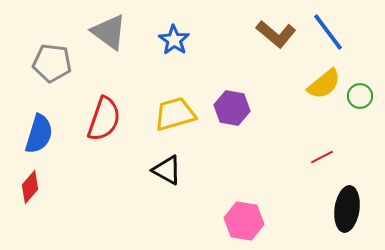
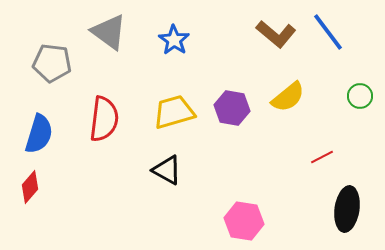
yellow semicircle: moved 36 px left, 13 px down
yellow trapezoid: moved 1 px left, 2 px up
red semicircle: rotated 12 degrees counterclockwise
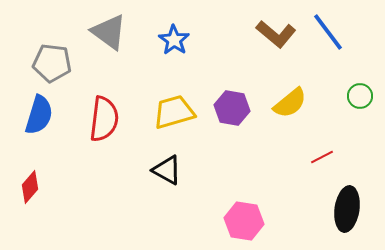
yellow semicircle: moved 2 px right, 6 px down
blue semicircle: moved 19 px up
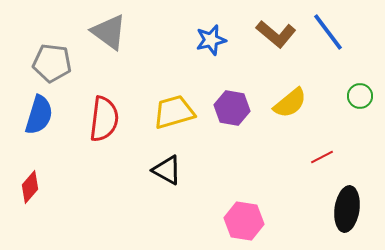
blue star: moved 37 px right; rotated 24 degrees clockwise
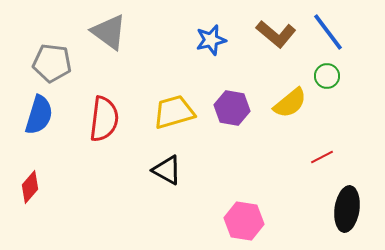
green circle: moved 33 px left, 20 px up
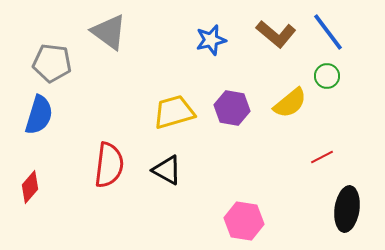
red semicircle: moved 5 px right, 46 px down
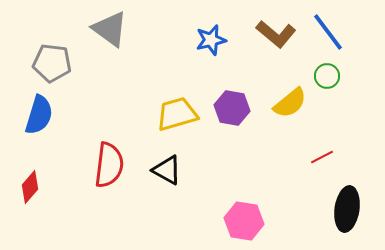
gray triangle: moved 1 px right, 3 px up
yellow trapezoid: moved 3 px right, 2 px down
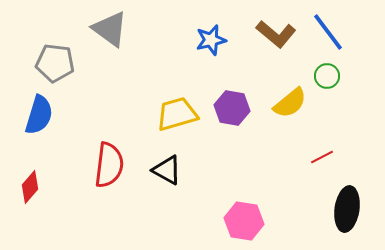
gray pentagon: moved 3 px right
